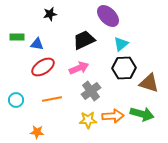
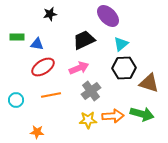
orange line: moved 1 px left, 4 px up
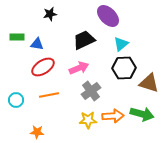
orange line: moved 2 px left
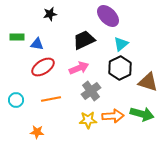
black hexagon: moved 4 px left; rotated 25 degrees counterclockwise
brown triangle: moved 1 px left, 1 px up
orange line: moved 2 px right, 4 px down
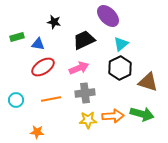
black star: moved 4 px right, 8 px down; rotated 24 degrees clockwise
green rectangle: rotated 16 degrees counterclockwise
blue triangle: moved 1 px right
gray cross: moved 6 px left, 2 px down; rotated 30 degrees clockwise
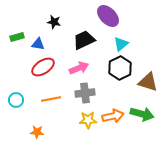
orange arrow: rotated 10 degrees counterclockwise
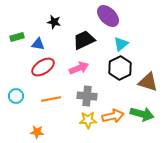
gray cross: moved 2 px right, 3 px down; rotated 12 degrees clockwise
cyan circle: moved 4 px up
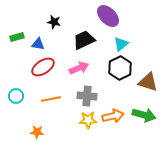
green arrow: moved 2 px right, 1 px down
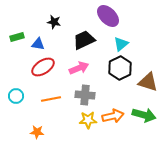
gray cross: moved 2 px left, 1 px up
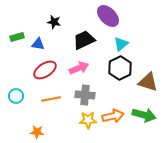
red ellipse: moved 2 px right, 3 px down
